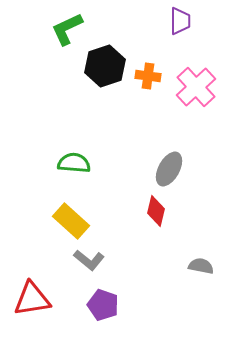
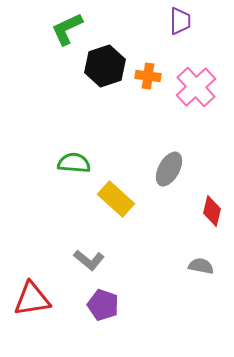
red diamond: moved 56 px right
yellow rectangle: moved 45 px right, 22 px up
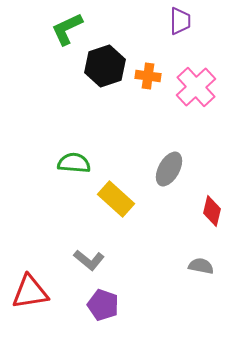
red triangle: moved 2 px left, 7 px up
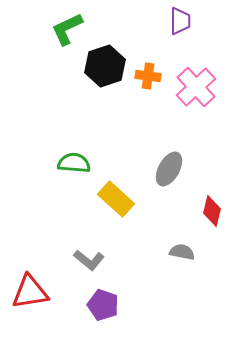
gray semicircle: moved 19 px left, 14 px up
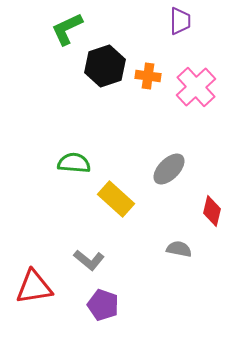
gray ellipse: rotated 16 degrees clockwise
gray semicircle: moved 3 px left, 3 px up
red triangle: moved 4 px right, 5 px up
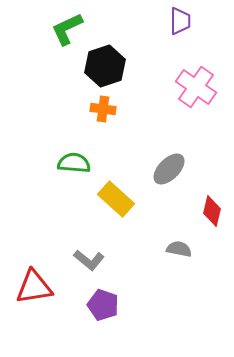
orange cross: moved 45 px left, 33 px down
pink cross: rotated 12 degrees counterclockwise
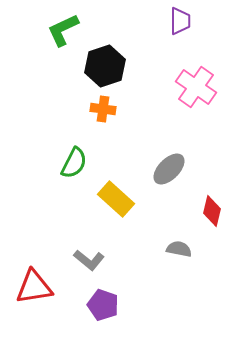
green L-shape: moved 4 px left, 1 px down
green semicircle: rotated 112 degrees clockwise
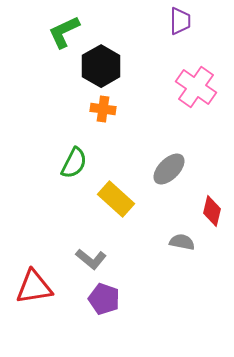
green L-shape: moved 1 px right, 2 px down
black hexagon: moved 4 px left; rotated 12 degrees counterclockwise
gray semicircle: moved 3 px right, 7 px up
gray L-shape: moved 2 px right, 1 px up
purple pentagon: moved 1 px right, 6 px up
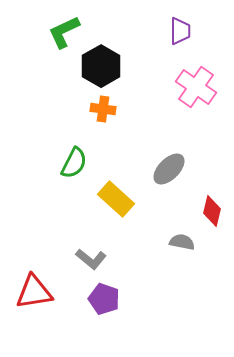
purple trapezoid: moved 10 px down
red triangle: moved 5 px down
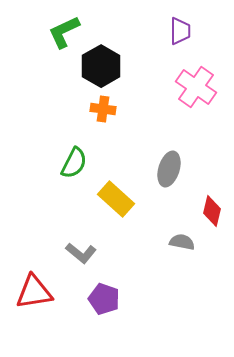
gray ellipse: rotated 28 degrees counterclockwise
gray L-shape: moved 10 px left, 6 px up
